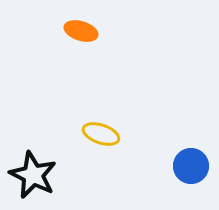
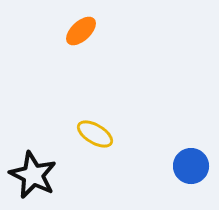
orange ellipse: rotated 60 degrees counterclockwise
yellow ellipse: moved 6 px left; rotated 12 degrees clockwise
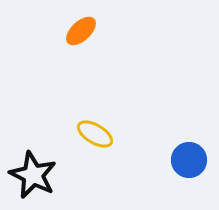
blue circle: moved 2 px left, 6 px up
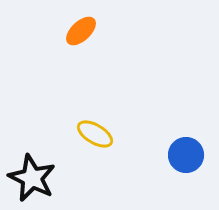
blue circle: moved 3 px left, 5 px up
black star: moved 1 px left, 3 px down
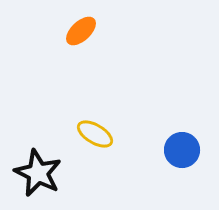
blue circle: moved 4 px left, 5 px up
black star: moved 6 px right, 5 px up
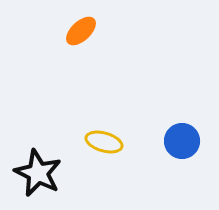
yellow ellipse: moved 9 px right, 8 px down; rotated 15 degrees counterclockwise
blue circle: moved 9 px up
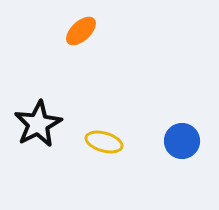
black star: moved 49 px up; rotated 18 degrees clockwise
